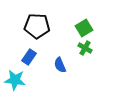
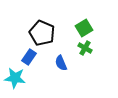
black pentagon: moved 5 px right, 7 px down; rotated 20 degrees clockwise
blue semicircle: moved 1 px right, 2 px up
cyan star: moved 2 px up
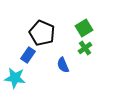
green cross: rotated 24 degrees clockwise
blue rectangle: moved 1 px left, 2 px up
blue semicircle: moved 2 px right, 2 px down
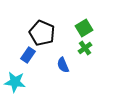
cyan star: moved 4 px down
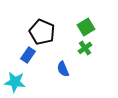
green square: moved 2 px right, 1 px up
black pentagon: moved 1 px up
blue semicircle: moved 4 px down
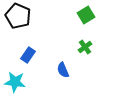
green square: moved 12 px up
black pentagon: moved 24 px left, 16 px up
green cross: moved 1 px up
blue semicircle: moved 1 px down
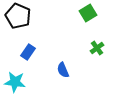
green square: moved 2 px right, 2 px up
green cross: moved 12 px right, 1 px down
blue rectangle: moved 3 px up
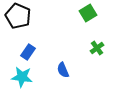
cyan star: moved 7 px right, 5 px up
